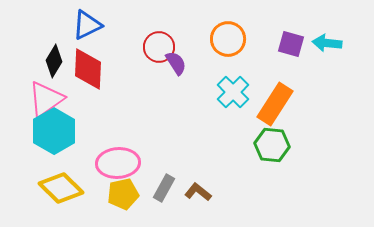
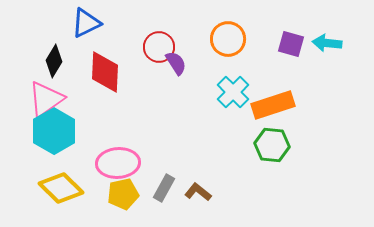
blue triangle: moved 1 px left, 2 px up
red diamond: moved 17 px right, 3 px down
orange rectangle: moved 2 px left, 1 px down; rotated 39 degrees clockwise
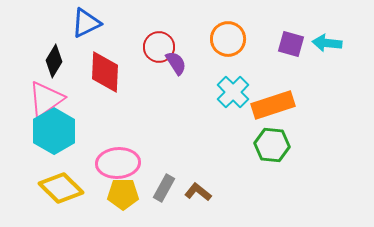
yellow pentagon: rotated 12 degrees clockwise
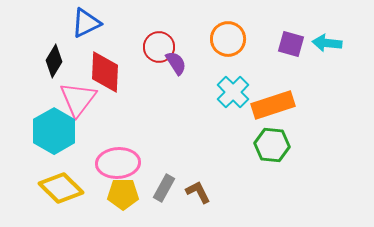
pink triangle: moved 32 px right; rotated 18 degrees counterclockwise
brown L-shape: rotated 24 degrees clockwise
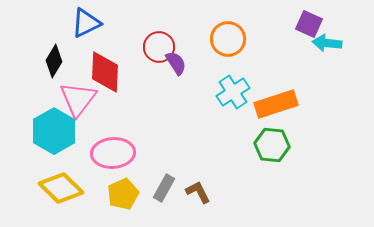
purple square: moved 18 px right, 20 px up; rotated 8 degrees clockwise
cyan cross: rotated 12 degrees clockwise
orange rectangle: moved 3 px right, 1 px up
pink ellipse: moved 5 px left, 10 px up
yellow pentagon: rotated 24 degrees counterclockwise
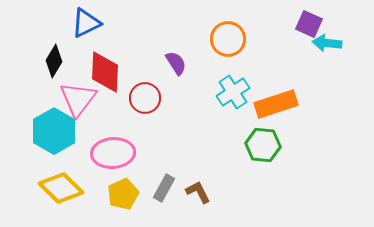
red circle: moved 14 px left, 51 px down
green hexagon: moved 9 px left
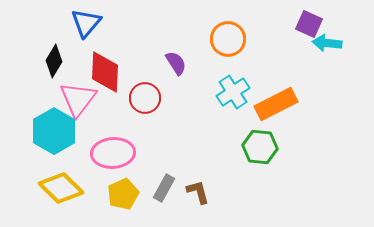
blue triangle: rotated 24 degrees counterclockwise
orange rectangle: rotated 9 degrees counterclockwise
green hexagon: moved 3 px left, 2 px down
brown L-shape: rotated 12 degrees clockwise
